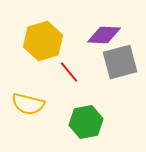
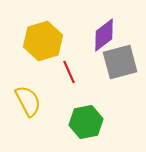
purple diamond: rotated 40 degrees counterclockwise
red line: rotated 15 degrees clockwise
yellow semicircle: moved 3 px up; rotated 132 degrees counterclockwise
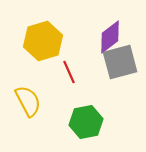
purple diamond: moved 6 px right, 2 px down
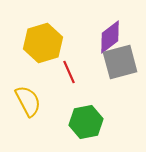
yellow hexagon: moved 2 px down
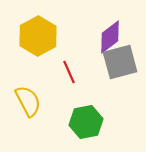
yellow hexagon: moved 5 px left, 7 px up; rotated 12 degrees counterclockwise
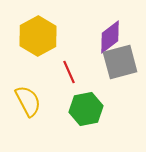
green hexagon: moved 13 px up
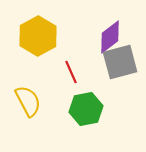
red line: moved 2 px right
